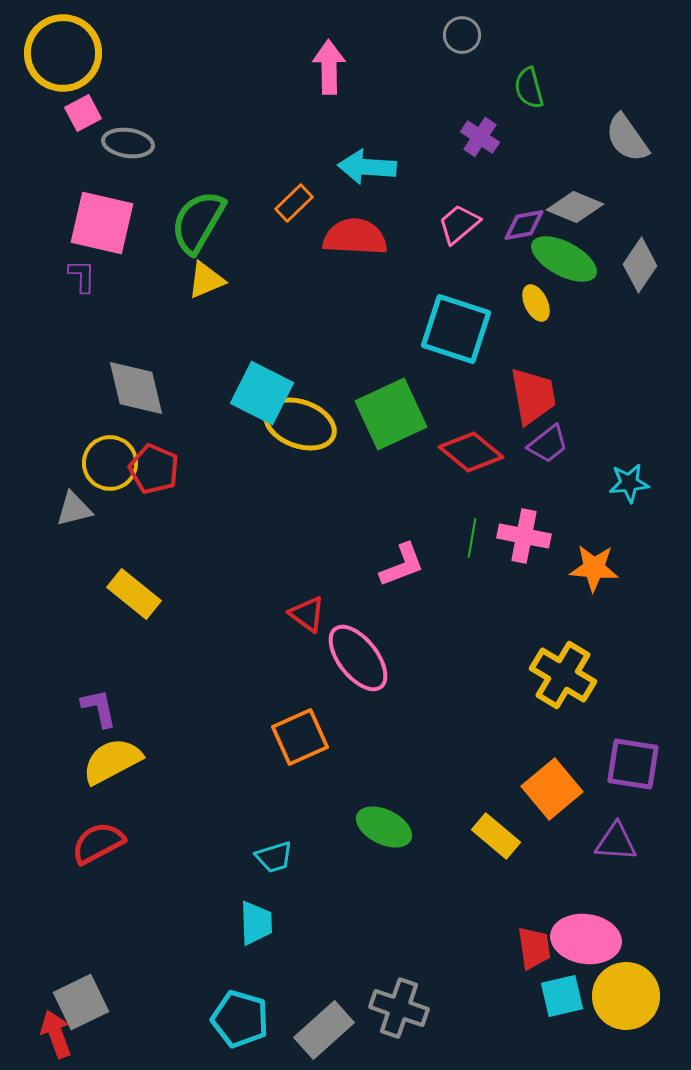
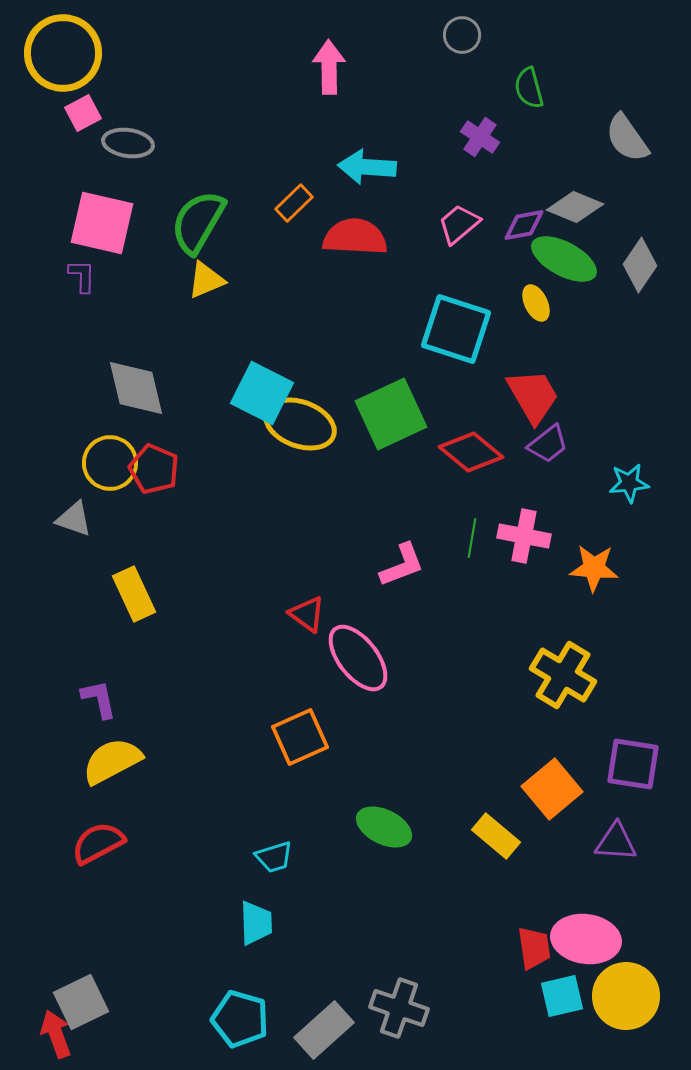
red trapezoid at (533, 396): rotated 20 degrees counterclockwise
gray triangle at (74, 509): moved 10 px down; rotated 33 degrees clockwise
yellow rectangle at (134, 594): rotated 26 degrees clockwise
purple L-shape at (99, 708): moved 9 px up
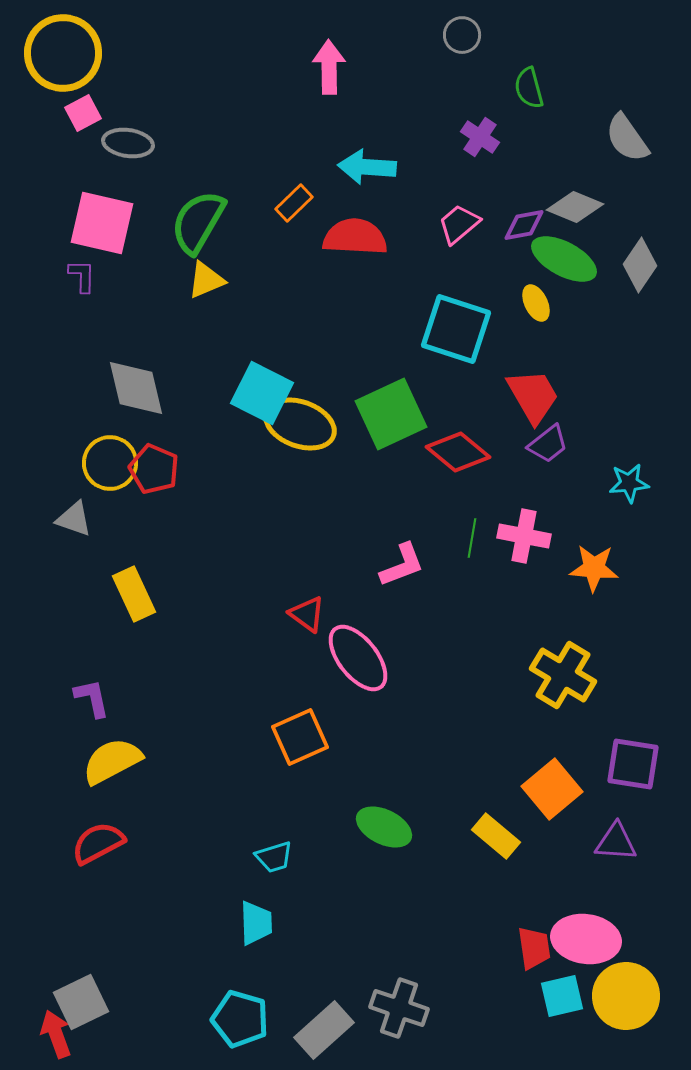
red diamond at (471, 452): moved 13 px left
purple L-shape at (99, 699): moved 7 px left, 1 px up
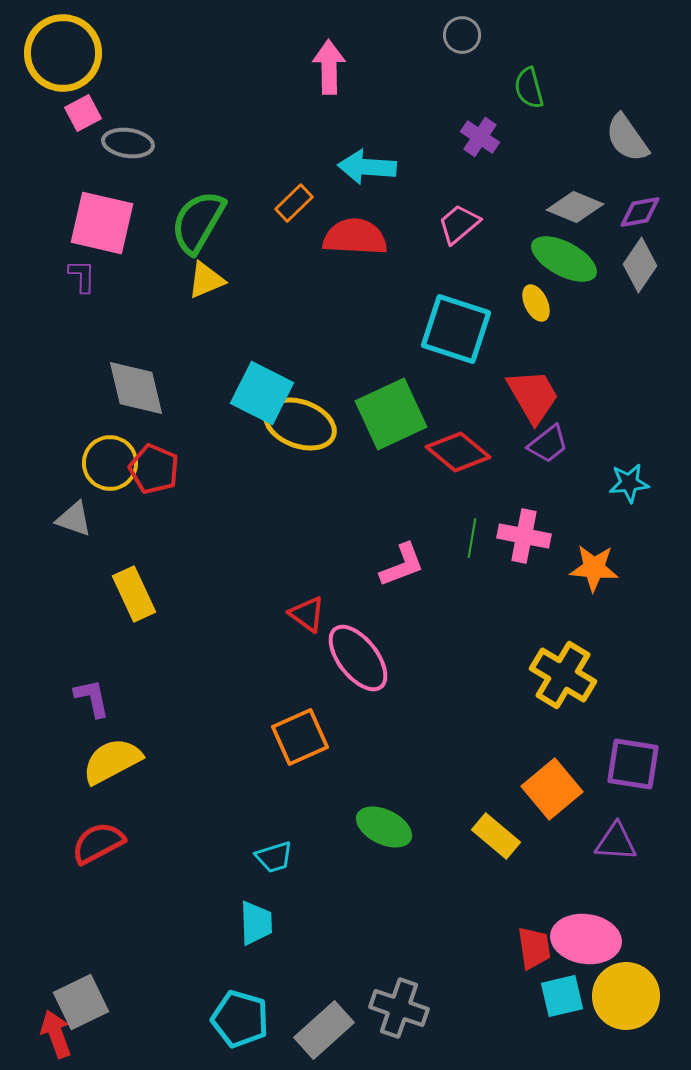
purple diamond at (524, 225): moved 116 px right, 13 px up
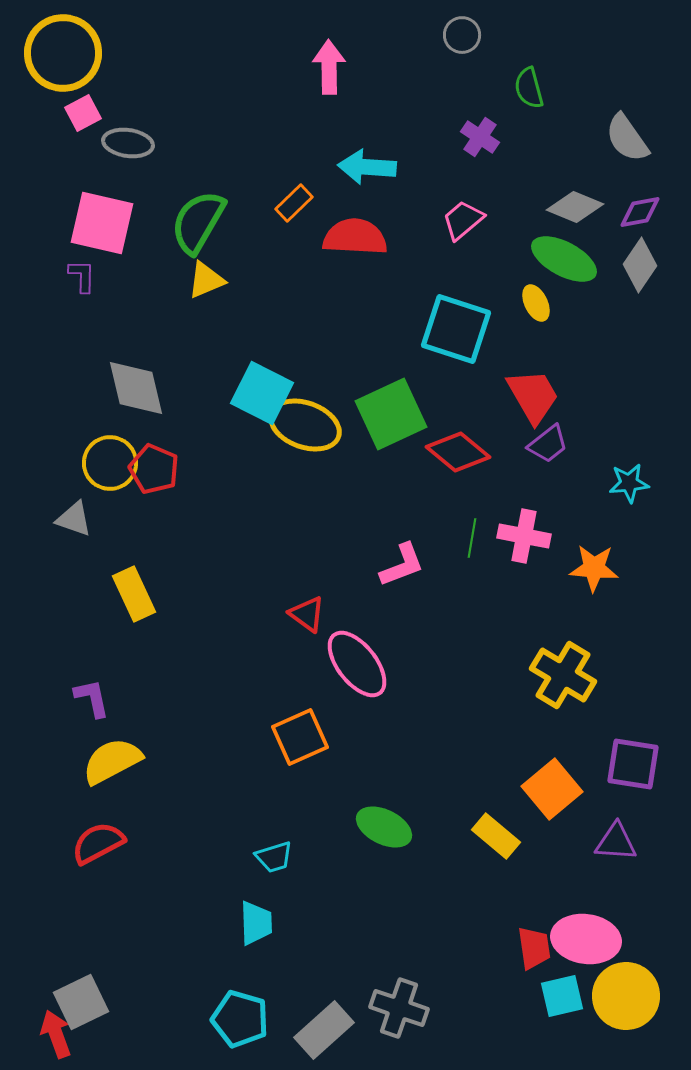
pink trapezoid at (459, 224): moved 4 px right, 4 px up
yellow ellipse at (300, 424): moved 5 px right, 1 px down
pink ellipse at (358, 658): moved 1 px left, 6 px down
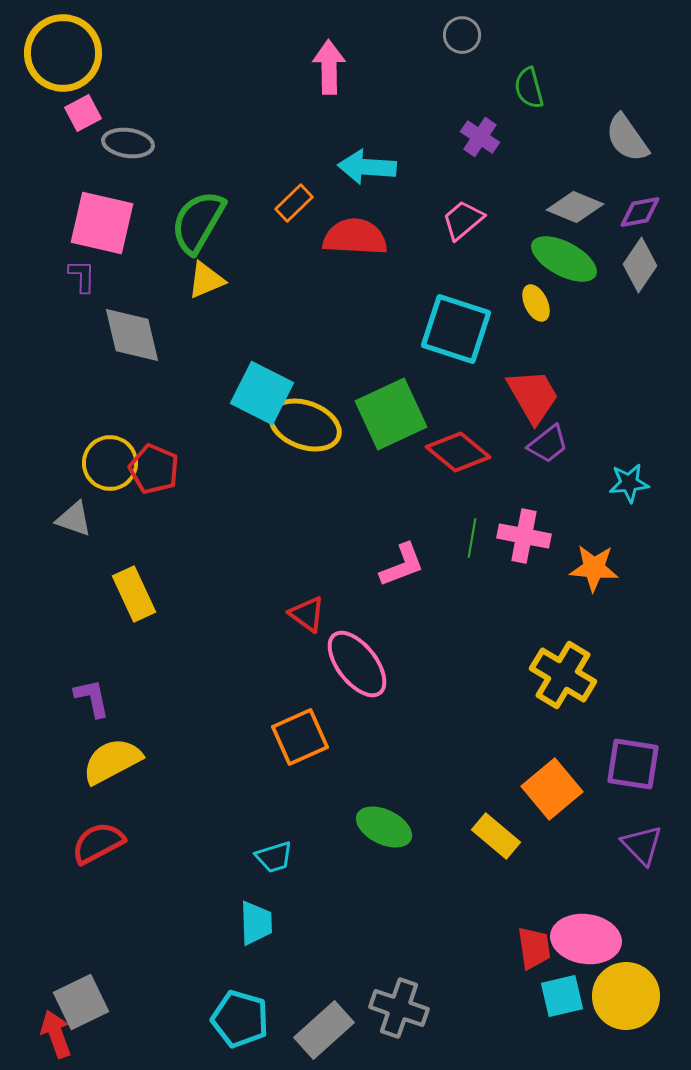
gray diamond at (136, 388): moved 4 px left, 53 px up
purple triangle at (616, 842): moved 26 px right, 3 px down; rotated 42 degrees clockwise
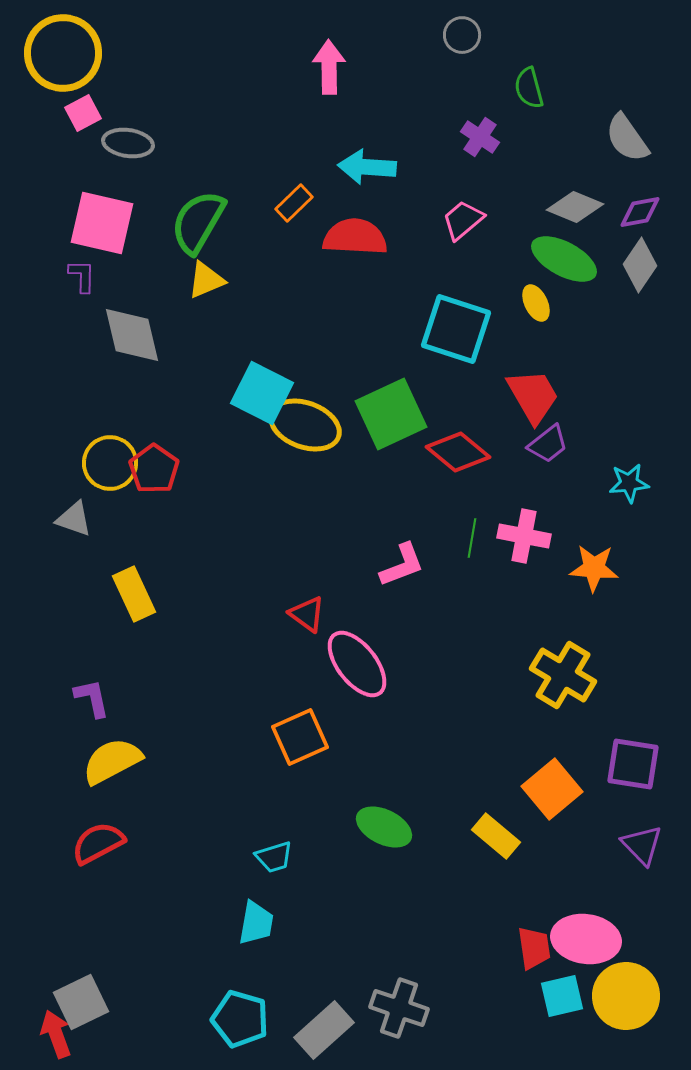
red pentagon at (154, 469): rotated 12 degrees clockwise
cyan trapezoid at (256, 923): rotated 12 degrees clockwise
